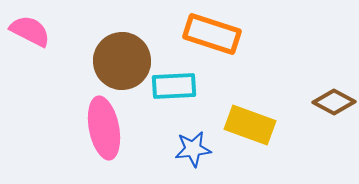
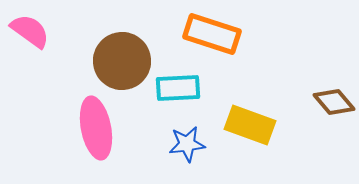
pink semicircle: rotated 9 degrees clockwise
cyan rectangle: moved 4 px right, 2 px down
brown diamond: rotated 21 degrees clockwise
pink ellipse: moved 8 px left
blue star: moved 6 px left, 5 px up
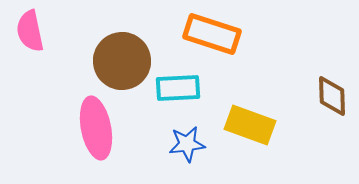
pink semicircle: rotated 138 degrees counterclockwise
brown diamond: moved 2 px left, 6 px up; rotated 39 degrees clockwise
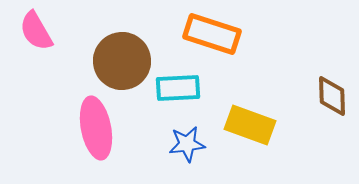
pink semicircle: moved 6 px right; rotated 18 degrees counterclockwise
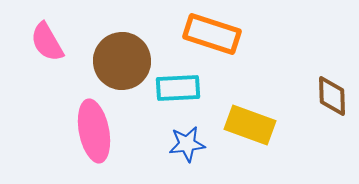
pink semicircle: moved 11 px right, 11 px down
pink ellipse: moved 2 px left, 3 px down
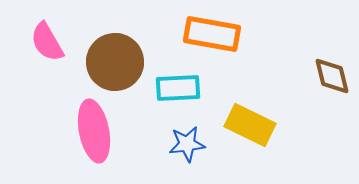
orange rectangle: rotated 8 degrees counterclockwise
brown circle: moved 7 px left, 1 px down
brown diamond: moved 20 px up; rotated 12 degrees counterclockwise
yellow rectangle: rotated 6 degrees clockwise
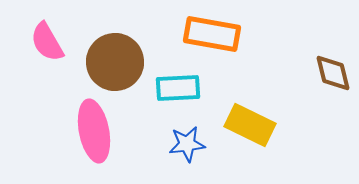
brown diamond: moved 1 px right, 3 px up
